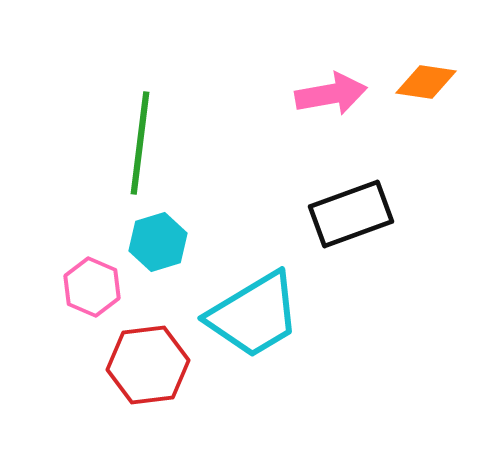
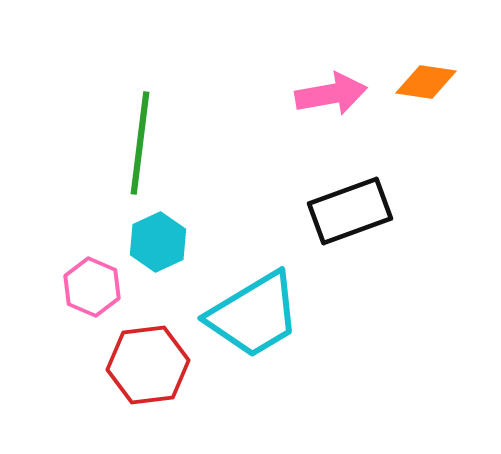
black rectangle: moved 1 px left, 3 px up
cyan hexagon: rotated 8 degrees counterclockwise
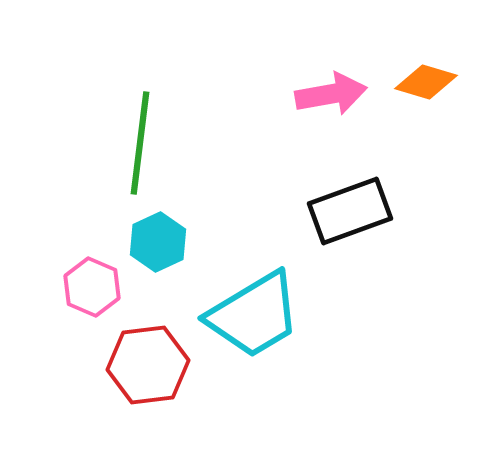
orange diamond: rotated 8 degrees clockwise
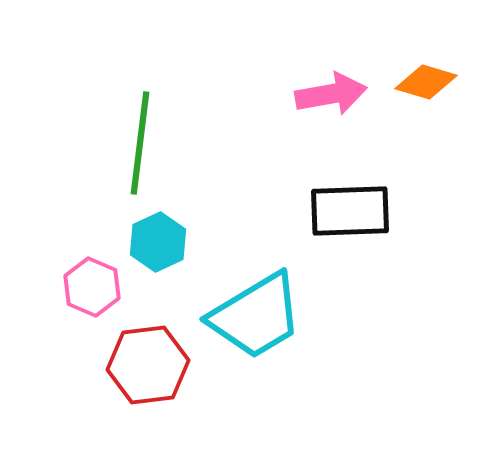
black rectangle: rotated 18 degrees clockwise
cyan trapezoid: moved 2 px right, 1 px down
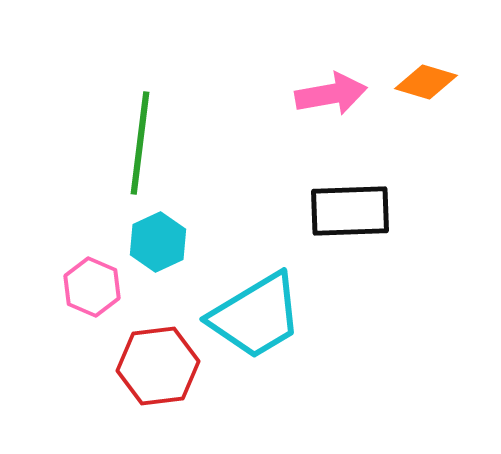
red hexagon: moved 10 px right, 1 px down
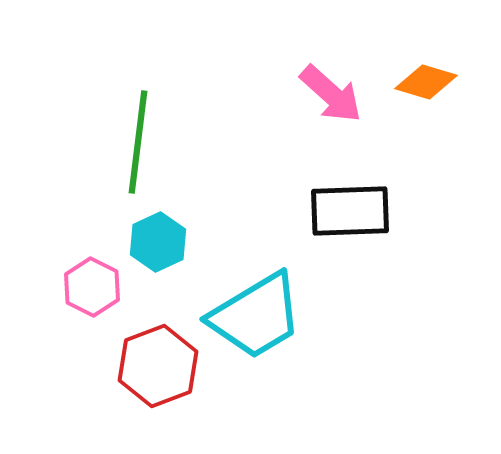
pink arrow: rotated 52 degrees clockwise
green line: moved 2 px left, 1 px up
pink hexagon: rotated 4 degrees clockwise
red hexagon: rotated 14 degrees counterclockwise
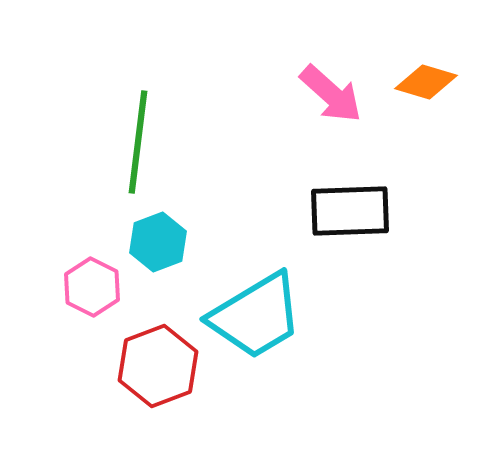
cyan hexagon: rotated 4 degrees clockwise
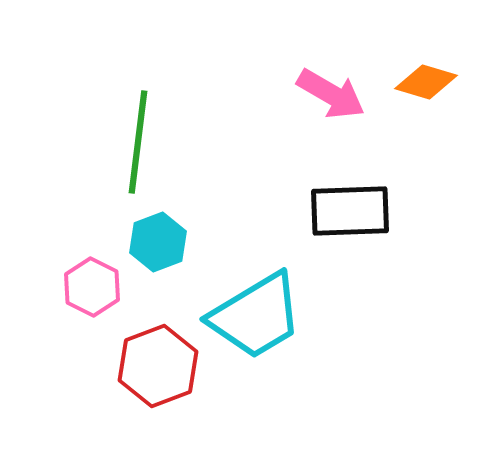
pink arrow: rotated 12 degrees counterclockwise
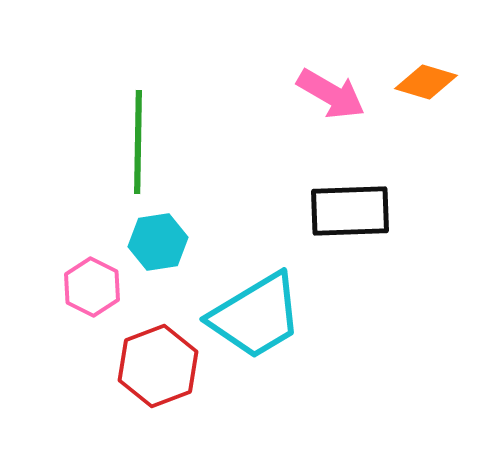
green line: rotated 6 degrees counterclockwise
cyan hexagon: rotated 12 degrees clockwise
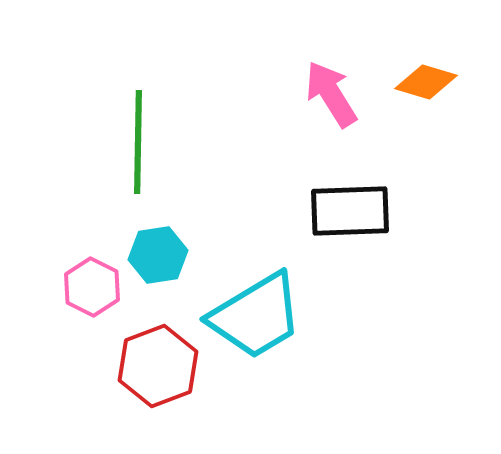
pink arrow: rotated 152 degrees counterclockwise
cyan hexagon: moved 13 px down
